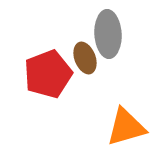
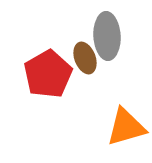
gray ellipse: moved 1 px left, 2 px down
red pentagon: rotated 9 degrees counterclockwise
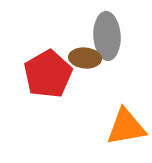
brown ellipse: rotated 64 degrees counterclockwise
orange triangle: rotated 6 degrees clockwise
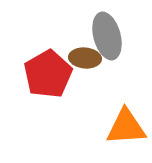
gray ellipse: rotated 12 degrees counterclockwise
orange triangle: rotated 6 degrees clockwise
